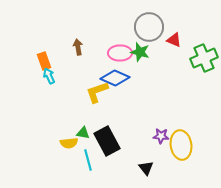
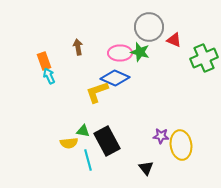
green triangle: moved 2 px up
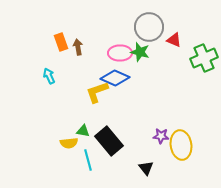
orange rectangle: moved 17 px right, 19 px up
black rectangle: moved 2 px right; rotated 12 degrees counterclockwise
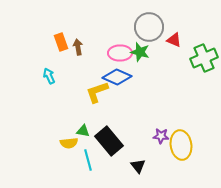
blue diamond: moved 2 px right, 1 px up
black triangle: moved 8 px left, 2 px up
